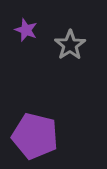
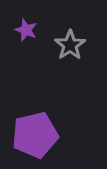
purple pentagon: moved 1 px up; rotated 27 degrees counterclockwise
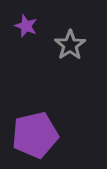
purple star: moved 4 px up
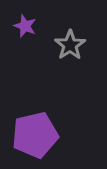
purple star: moved 1 px left
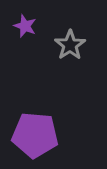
purple pentagon: rotated 18 degrees clockwise
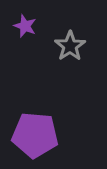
gray star: moved 1 px down
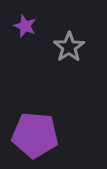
gray star: moved 1 px left, 1 px down
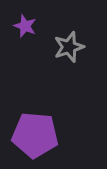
gray star: rotated 16 degrees clockwise
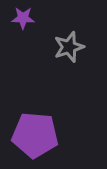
purple star: moved 2 px left, 8 px up; rotated 20 degrees counterclockwise
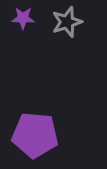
gray star: moved 2 px left, 25 px up
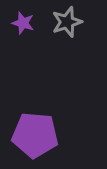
purple star: moved 5 px down; rotated 15 degrees clockwise
